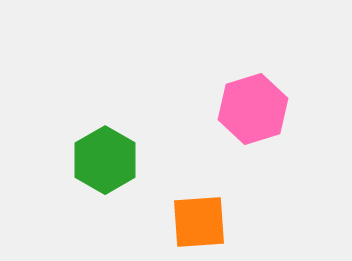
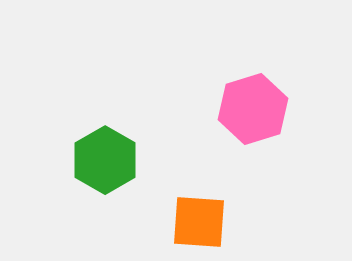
orange square: rotated 8 degrees clockwise
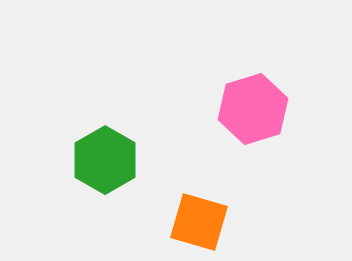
orange square: rotated 12 degrees clockwise
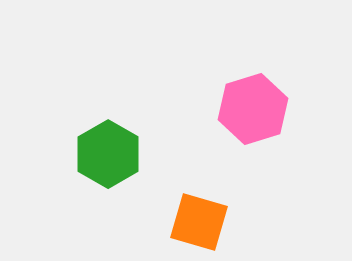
green hexagon: moved 3 px right, 6 px up
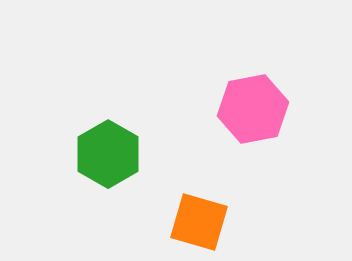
pink hexagon: rotated 6 degrees clockwise
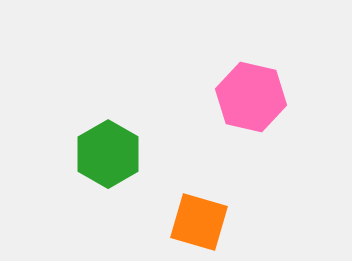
pink hexagon: moved 2 px left, 12 px up; rotated 24 degrees clockwise
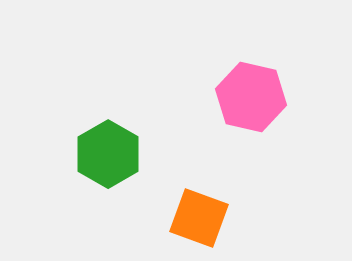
orange square: moved 4 px up; rotated 4 degrees clockwise
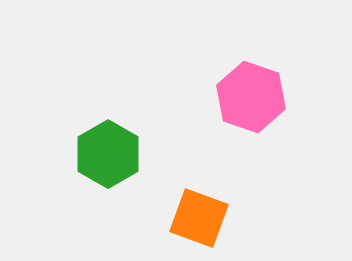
pink hexagon: rotated 6 degrees clockwise
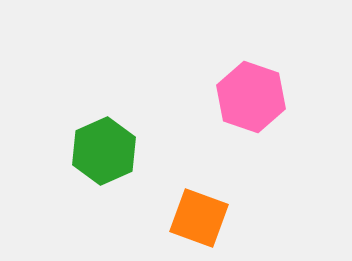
green hexagon: moved 4 px left, 3 px up; rotated 6 degrees clockwise
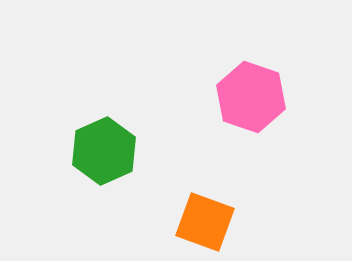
orange square: moved 6 px right, 4 px down
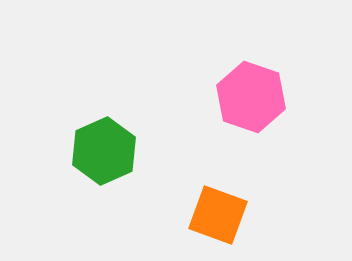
orange square: moved 13 px right, 7 px up
